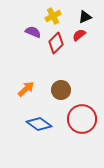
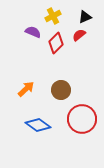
blue diamond: moved 1 px left, 1 px down
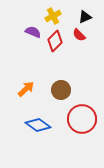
red semicircle: rotated 96 degrees counterclockwise
red diamond: moved 1 px left, 2 px up
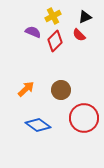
red circle: moved 2 px right, 1 px up
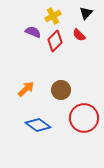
black triangle: moved 1 px right, 4 px up; rotated 24 degrees counterclockwise
